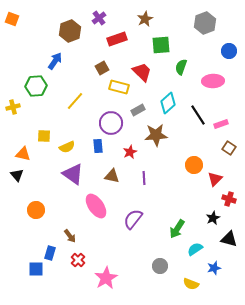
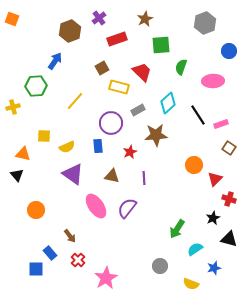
purple semicircle at (133, 219): moved 6 px left, 11 px up
blue rectangle at (50, 253): rotated 56 degrees counterclockwise
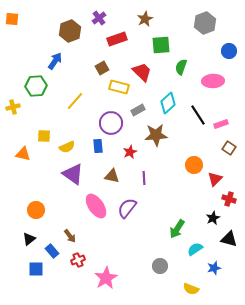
orange square at (12, 19): rotated 16 degrees counterclockwise
black triangle at (17, 175): moved 12 px right, 64 px down; rotated 32 degrees clockwise
blue rectangle at (50, 253): moved 2 px right, 2 px up
red cross at (78, 260): rotated 24 degrees clockwise
yellow semicircle at (191, 284): moved 5 px down
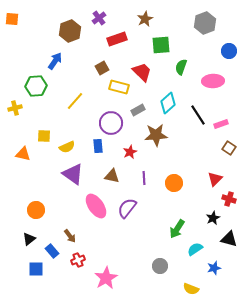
yellow cross at (13, 107): moved 2 px right, 1 px down
orange circle at (194, 165): moved 20 px left, 18 px down
